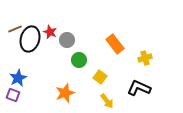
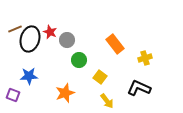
blue star: moved 11 px right, 2 px up; rotated 24 degrees clockwise
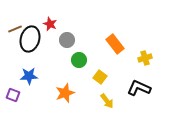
red star: moved 8 px up
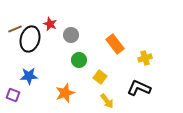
gray circle: moved 4 px right, 5 px up
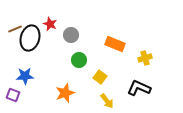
black ellipse: moved 1 px up
orange rectangle: rotated 30 degrees counterclockwise
blue star: moved 4 px left
